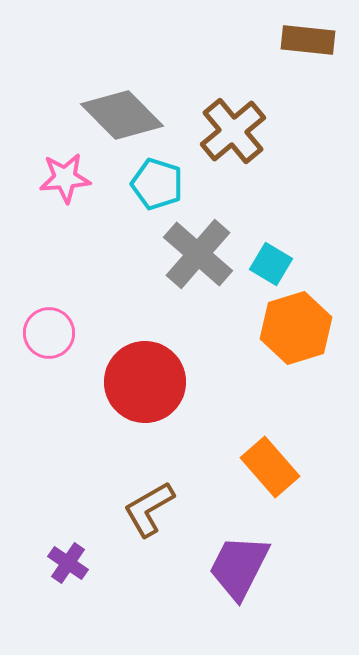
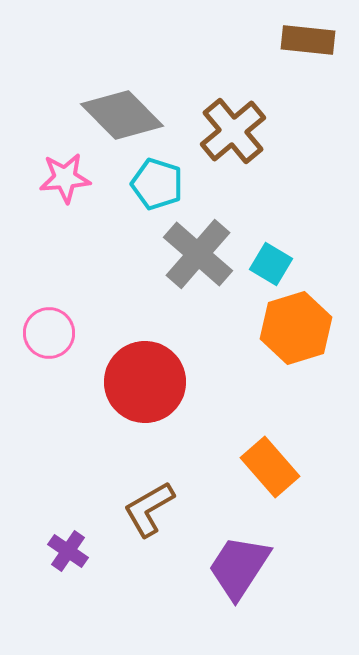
purple cross: moved 12 px up
purple trapezoid: rotated 6 degrees clockwise
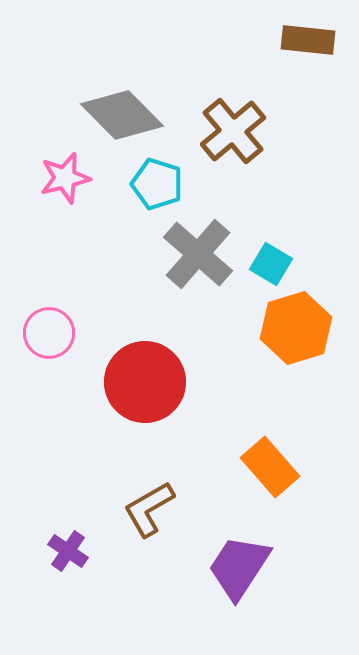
pink star: rotated 9 degrees counterclockwise
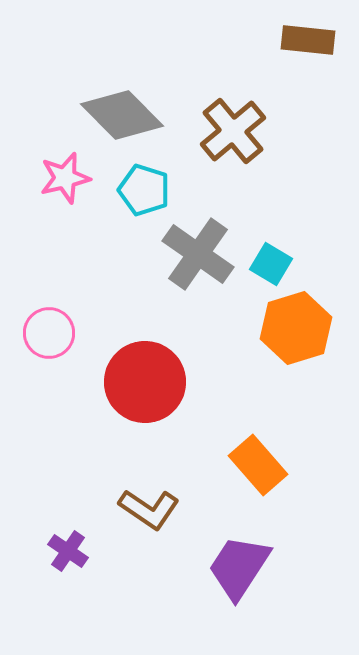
cyan pentagon: moved 13 px left, 6 px down
gray cross: rotated 6 degrees counterclockwise
orange rectangle: moved 12 px left, 2 px up
brown L-shape: rotated 116 degrees counterclockwise
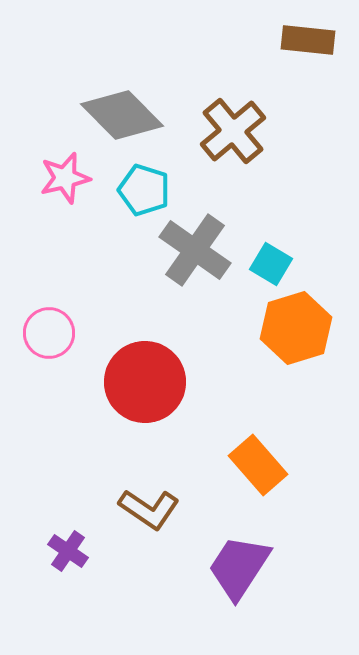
gray cross: moved 3 px left, 4 px up
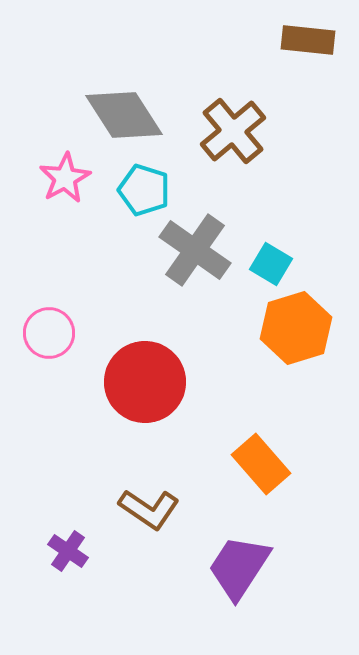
gray diamond: moved 2 px right; rotated 12 degrees clockwise
pink star: rotated 15 degrees counterclockwise
orange rectangle: moved 3 px right, 1 px up
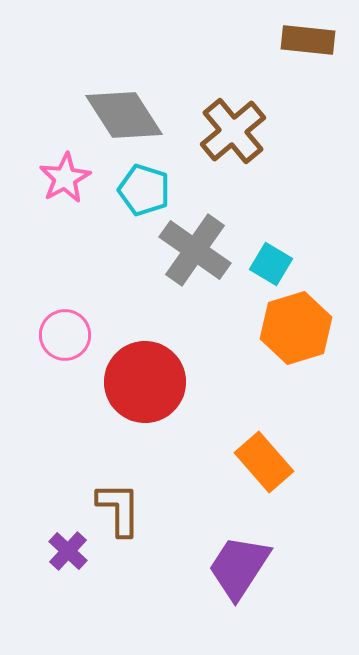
pink circle: moved 16 px right, 2 px down
orange rectangle: moved 3 px right, 2 px up
brown L-shape: moved 30 px left; rotated 124 degrees counterclockwise
purple cross: rotated 9 degrees clockwise
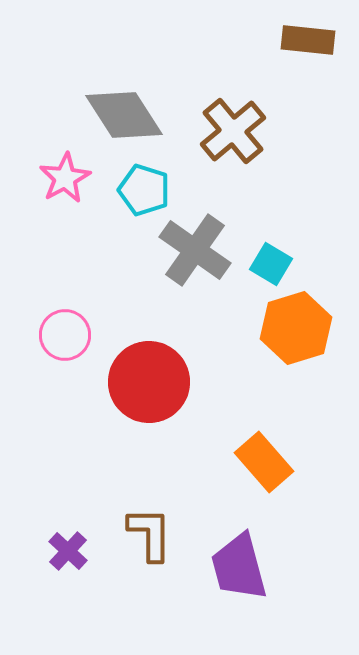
red circle: moved 4 px right
brown L-shape: moved 31 px right, 25 px down
purple trapezoid: rotated 48 degrees counterclockwise
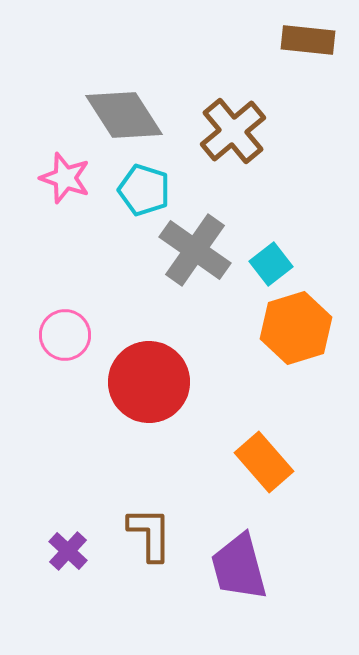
pink star: rotated 24 degrees counterclockwise
cyan square: rotated 21 degrees clockwise
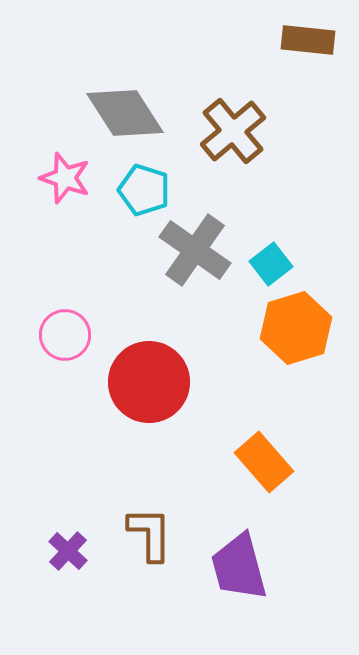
gray diamond: moved 1 px right, 2 px up
